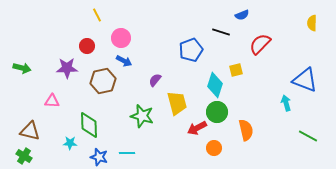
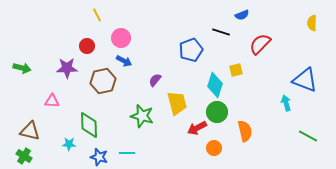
orange semicircle: moved 1 px left, 1 px down
cyan star: moved 1 px left, 1 px down
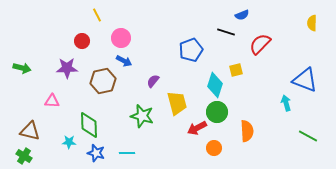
black line: moved 5 px right
red circle: moved 5 px left, 5 px up
purple semicircle: moved 2 px left, 1 px down
orange semicircle: moved 2 px right; rotated 10 degrees clockwise
cyan star: moved 2 px up
blue star: moved 3 px left, 4 px up
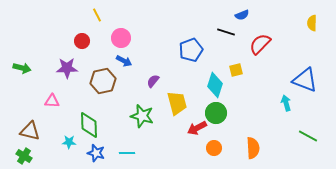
green circle: moved 1 px left, 1 px down
orange semicircle: moved 6 px right, 17 px down
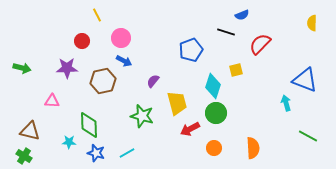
cyan diamond: moved 2 px left, 1 px down
red arrow: moved 7 px left, 1 px down
cyan line: rotated 28 degrees counterclockwise
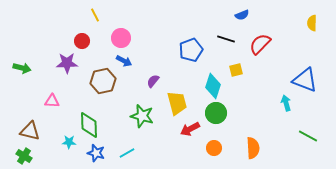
yellow line: moved 2 px left
black line: moved 7 px down
purple star: moved 5 px up
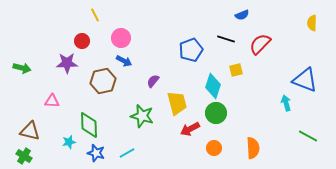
cyan star: rotated 16 degrees counterclockwise
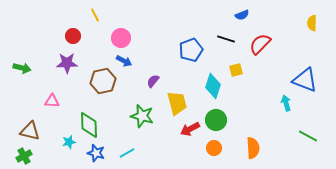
red circle: moved 9 px left, 5 px up
green circle: moved 7 px down
green cross: rotated 28 degrees clockwise
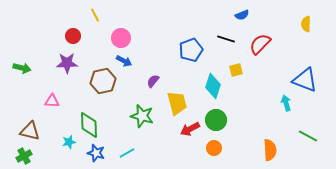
yellow semicircle: moved 6 px left, 1 px down
orange semicircle: moved 17 px right, 2 px down
